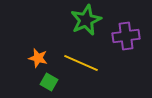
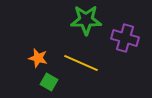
green star: rotated 24 degrees clockwise
purple cross: moved 1 px left, 2 px down; rotated 24 degrees clockwise
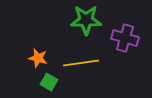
yellow line: rotated 32 degrees counterclockwise
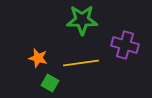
green star: moved 4 px left
purple cross: moved 7 px down
green square: moved 1 px right, 1 px down
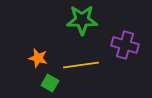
yellow line: moved 2 px down
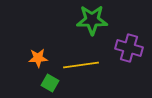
green star: moved 10 px right
purple cross: moved 4 px right, 3 px down
orange star: rotated 18 degrees counterclockwise
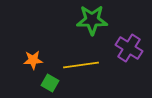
purple cross: rotated 16 degrees clockwise
orange star: moved 5 px left, 2 px down
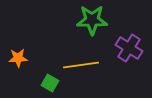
orange star: moved 15 px left, 2 px up
